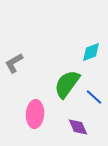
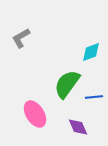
gray L-shape: moved 7 px right, 25 px up
blue line: rotated 48 degrees counterclockwise
pink ellipse: rotated 36 degrees counterclockwise
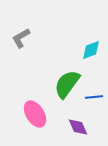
cyan diamond: moved 2 px up
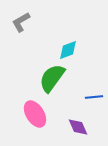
gray L-shape: moved 16 px up
cyan diamond: moved 23 px left
green semicircle: moved 15 px left, 6 px up
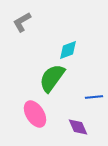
gray L-shape: moved 1 px right
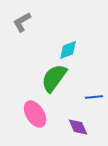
green semicircle: moved 2 px right
